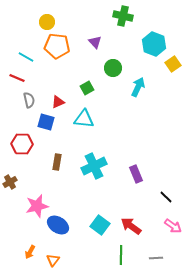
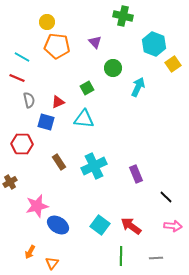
cyan line: moved 4 px left
brown rectangle: moved 2 px right; rotated 42 degrees counterclockwise
pink arrow: rotated 30 degrees counterclockwise
green line: moved 1 px down
orange triangle: moved 1 px left, 3 px down
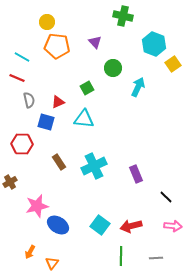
red arrow: rotated 50 degrees counterclockwise
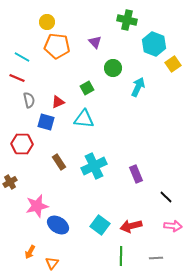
green cross: moved 4 px right, 4 px down
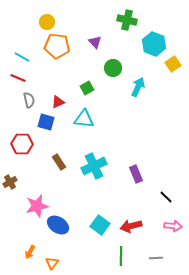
red line: moved 1 px right
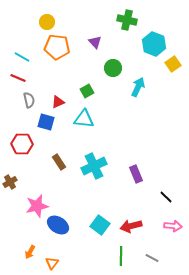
orange pentagon: moved 1 px down
green square: moved 3 px down
gray line: moved 4 px left; rotated 32 degrees clockwise
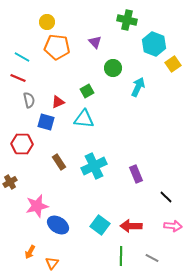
red arrow: rotated 15 degrees clockwise
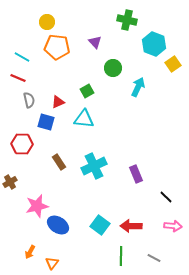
gray line: moved 2 px right
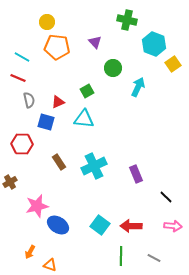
orange triangle: moved 2 px left, 2 px down; rotated 48 degrees counterclockwise
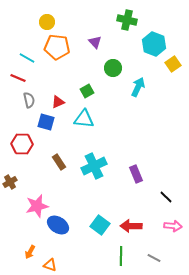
cyan line: moved 5 px right, 1 px down
